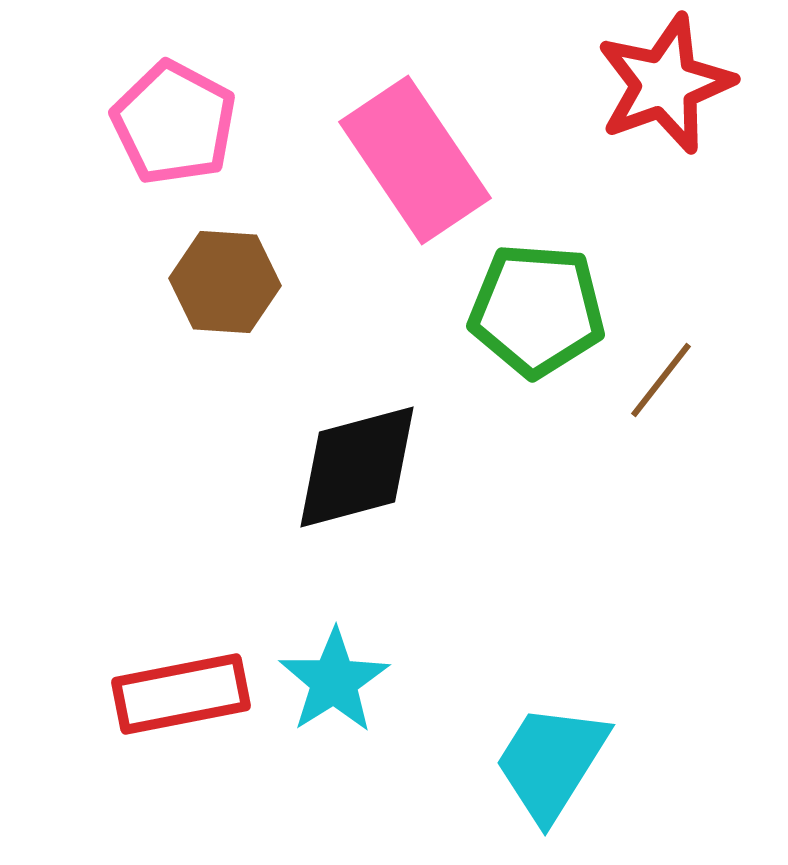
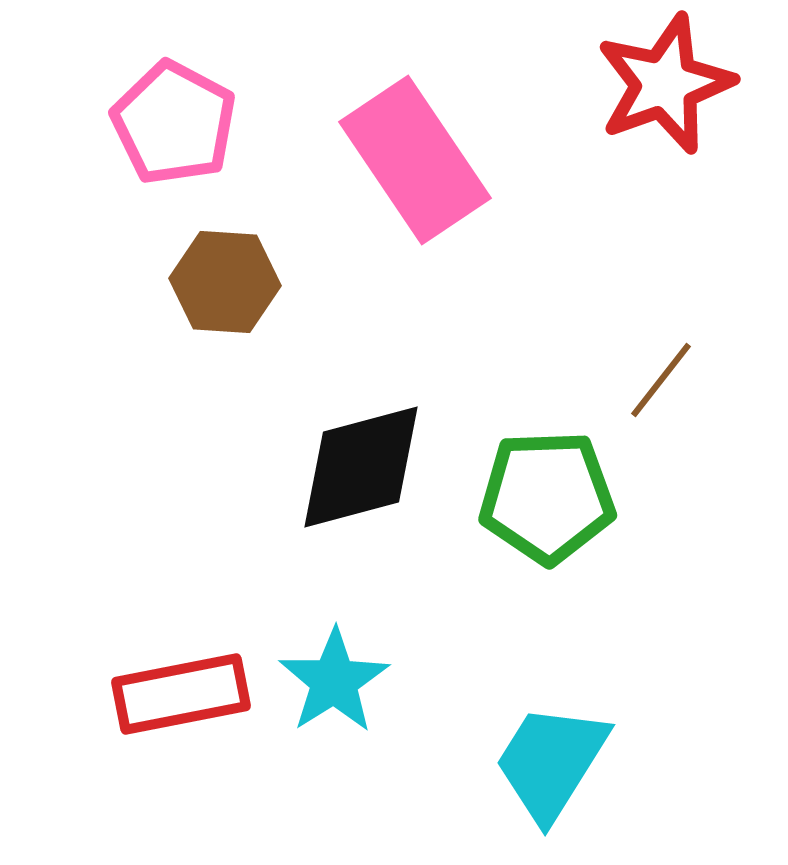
green pentagon: moved 10 px right, 187 px down; rotated 6 degrees counterclockwise
black diamond: moved 4 px right
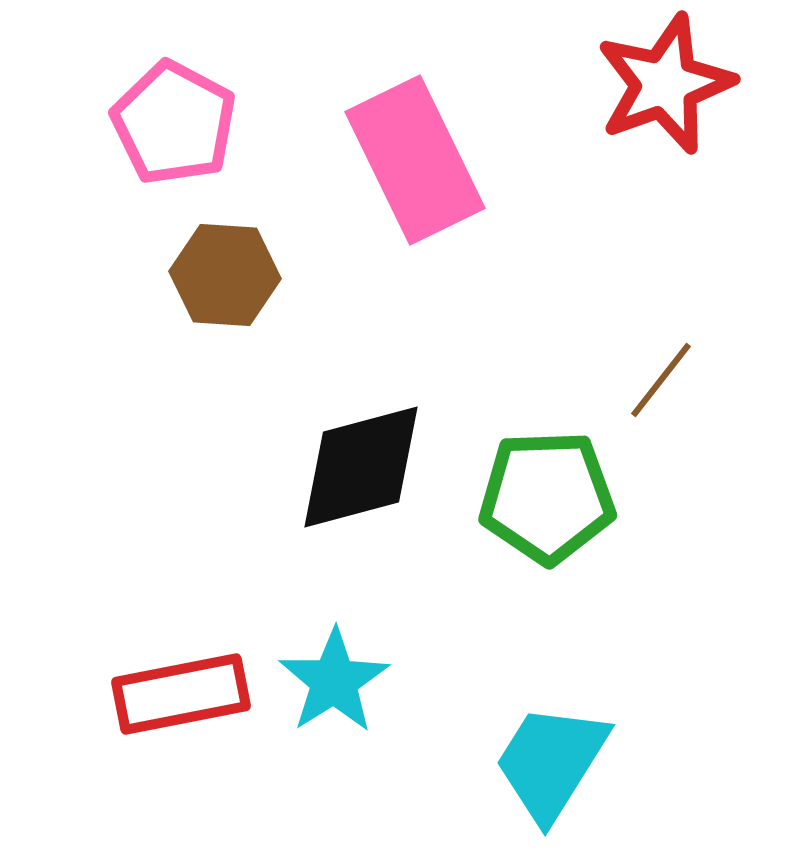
pink rectangle: rotated 8 degrees clockwise
brown hexagon: moved 7 px up
